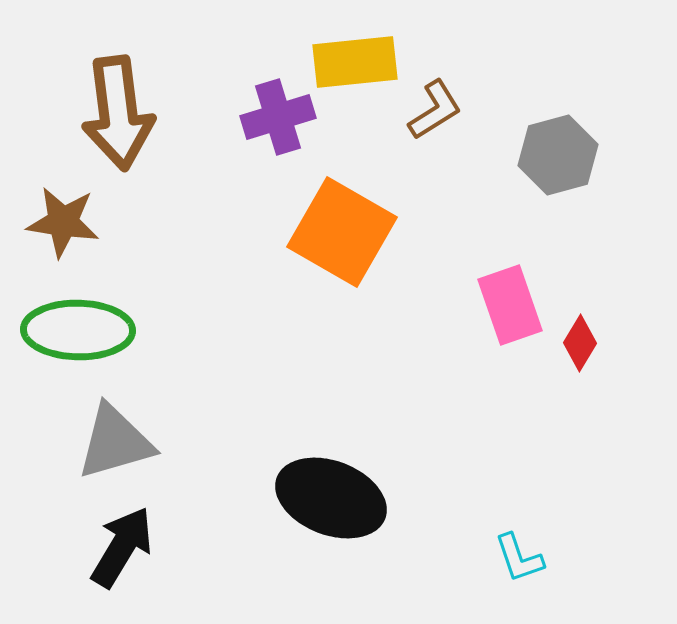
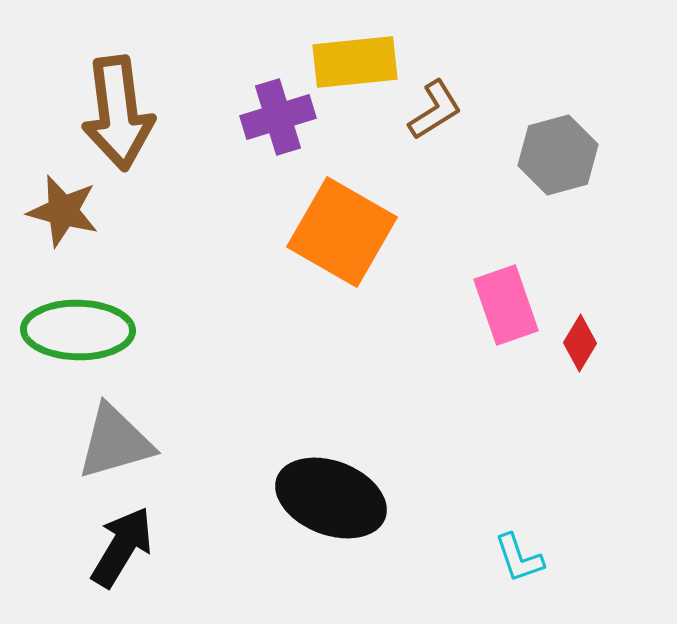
brown star: moved 11 px up; rotated 6 degrees clockwise
pink rectangle: moved 4 px left
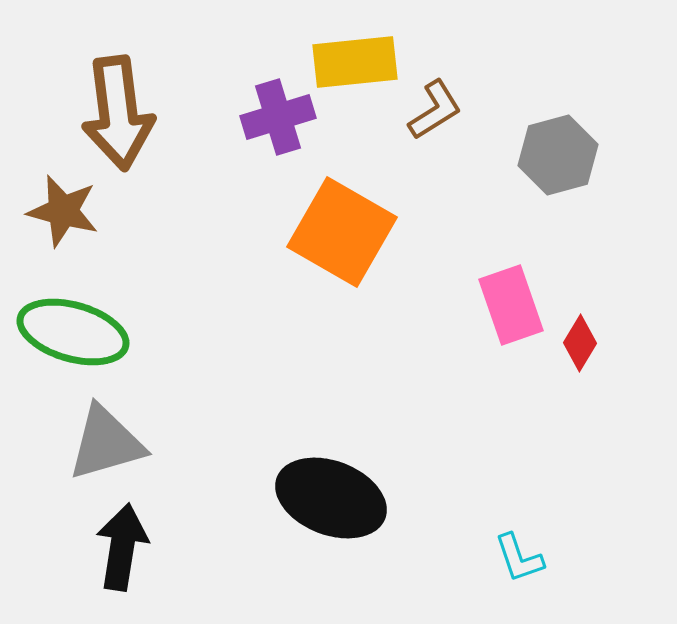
pink rectangle: moved 5 px right
green ellipse: moved 5 px left, 2 px down; rotated 15 degrees clockwise
gray triangle: moved 9 px left, 1 px down
black arrow: rotated 22 degrees counterclockwise
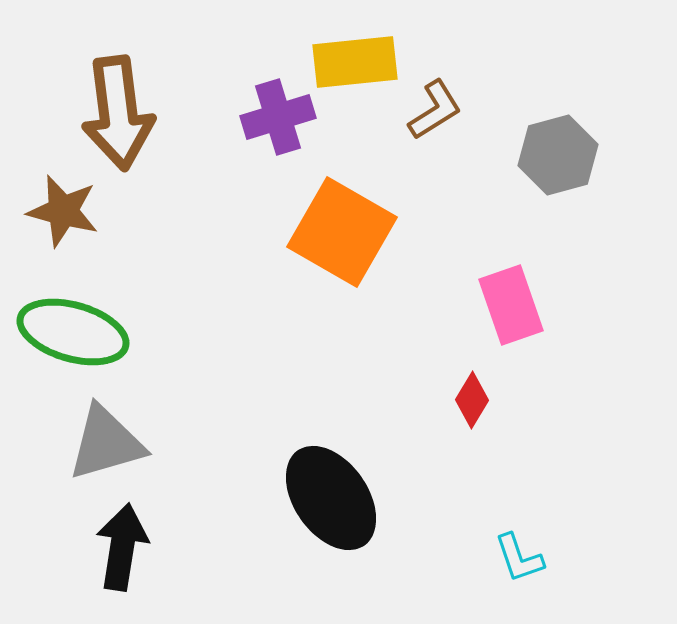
red diamond: moved 108 px left, 57 px down
black ellipse: rotated 34 degrees clockwise
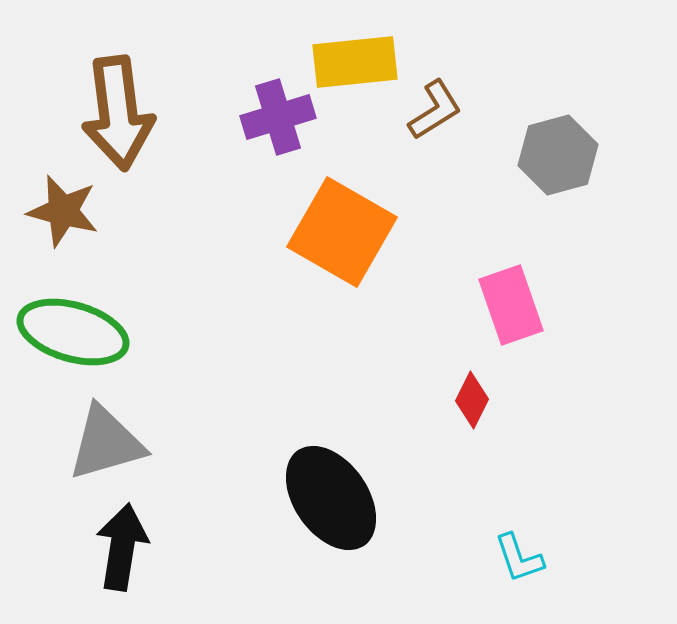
red diamond: rotated 4 degrees counterclockwise
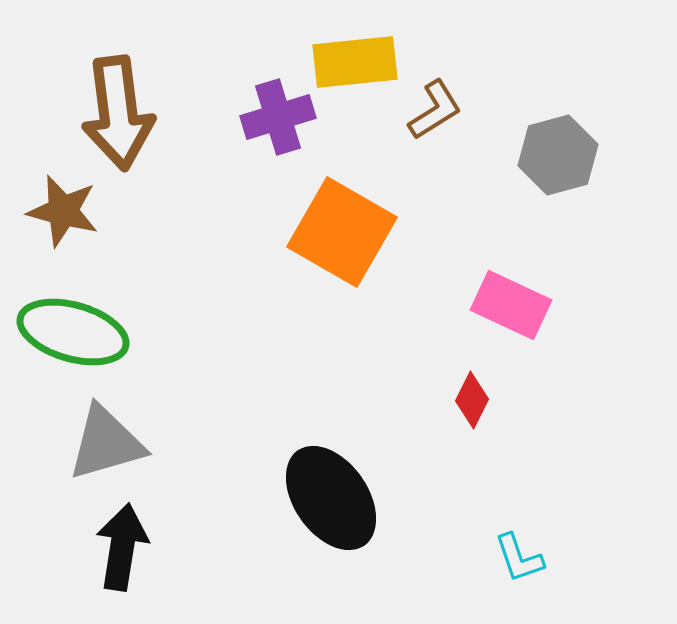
pink rectangle: rotated 46 degrees counterclockwise
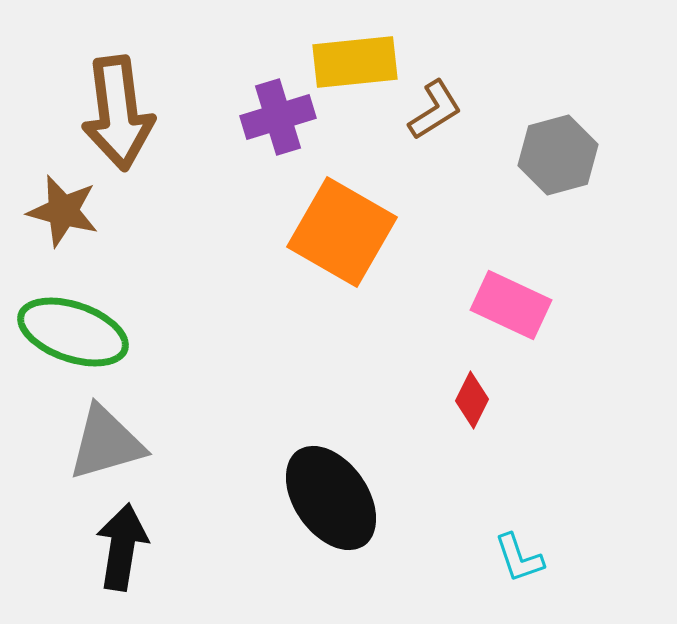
green ellipse: rotated 3 degrees clockwise
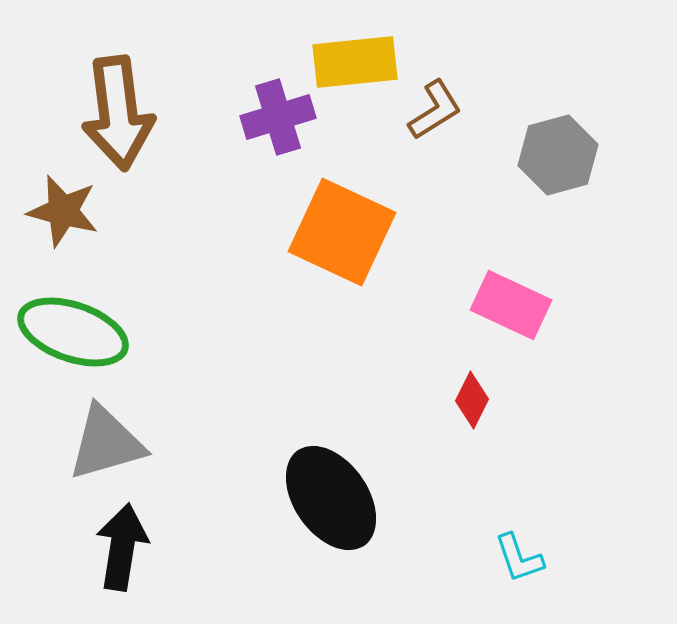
orange square: rotated 5 degrees counterclockwise
